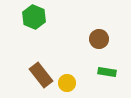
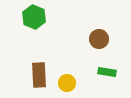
brown rectangle: moved 2 px left; rotated 35 degrees clockwise
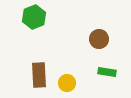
green hexagon: rotated 15 degrees clockwise
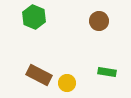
green hexagon: rotated 15 degrees counterclockwise
brown circle: moved 18 px up
brown rectangle: rotated 60 degrees counterclockwise
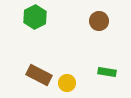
green hexagon: moved 1 px right; rotated 10 degrees clockwise
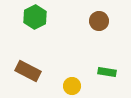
brown rectangle: moved 11 px left, 4 px up
yellow circle: moved 5 px right, 3 px down
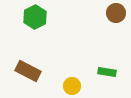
brown circle: moved 17 px right, 8 px up
